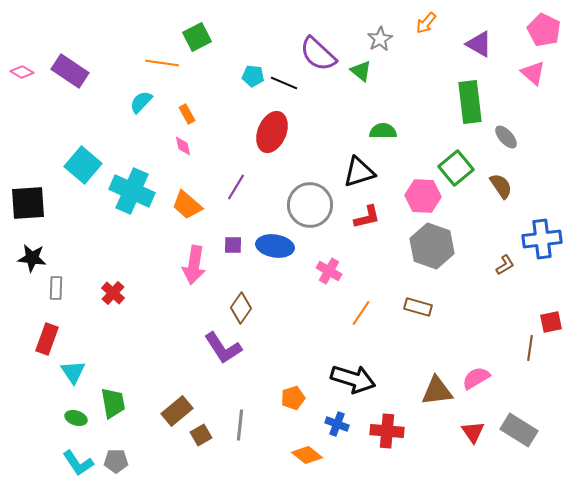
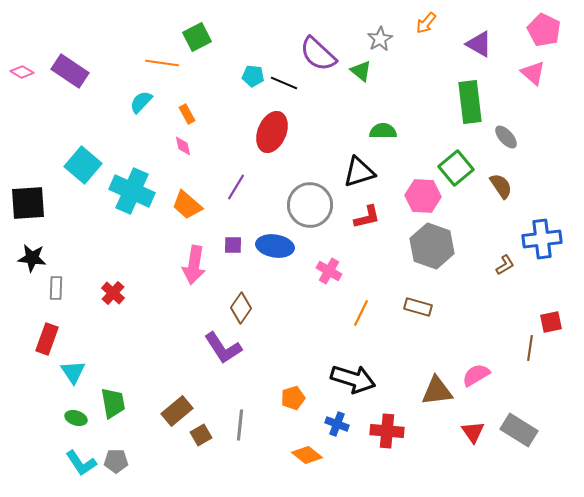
orange line at (361, 313): rotated 8 degrees counterclockwise
pink semicircle at (476, 378): moved 3 px up
cyan L-shape at (78, 463): moved 3 px right
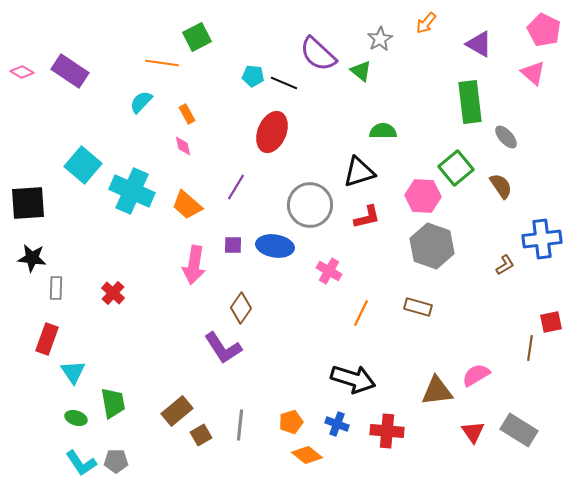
orange pentagon at (293, 398): moved 2 px left, 24 px down
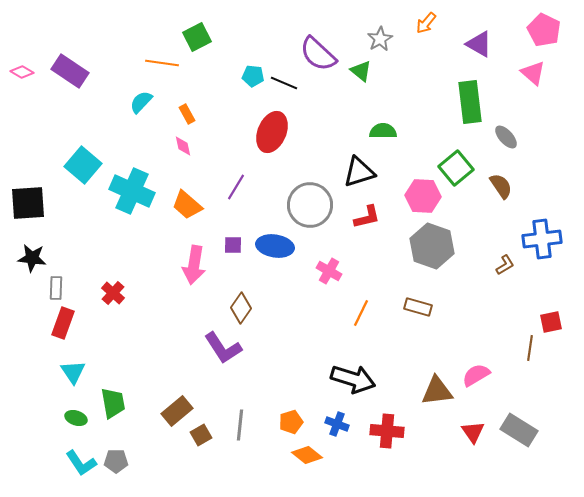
red rectangle at (47, 339): moved 16 px right, 16 px up
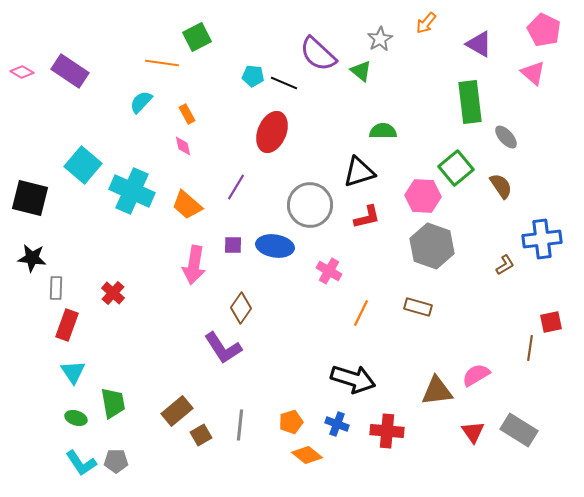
black square at (28, 203): moved 2 px right, 5 px up; rotated 18 degrees clockwise
red rectangle at (63, 323): moved 4 px right, 2 px down
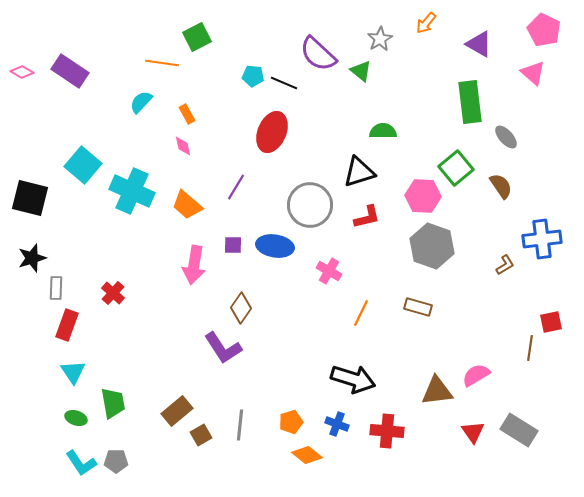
black star at (32, 258): rotated 24 degrees counterclockwise
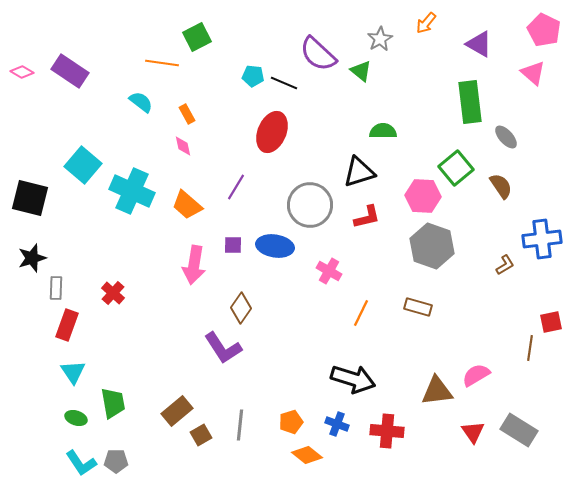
cyan semicircle at (141, 102): rotated 85 degrees clockwise
